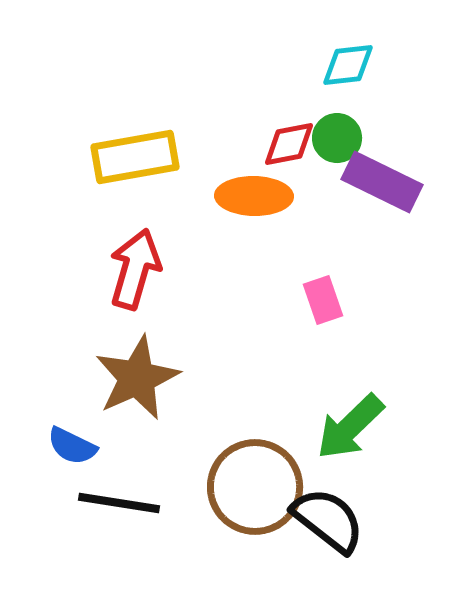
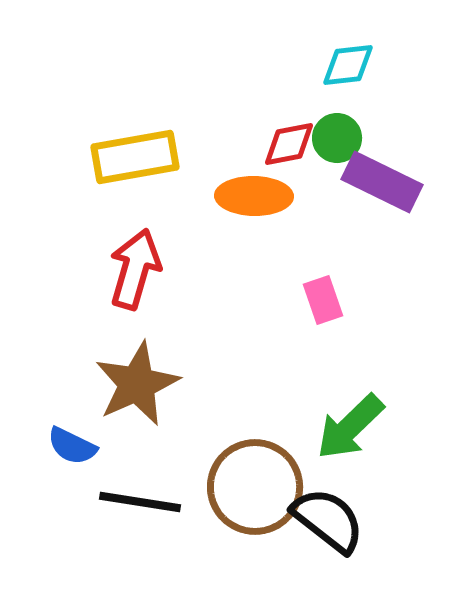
brown star: moved 6 px down
black line: moved 21 px right, 1 px up
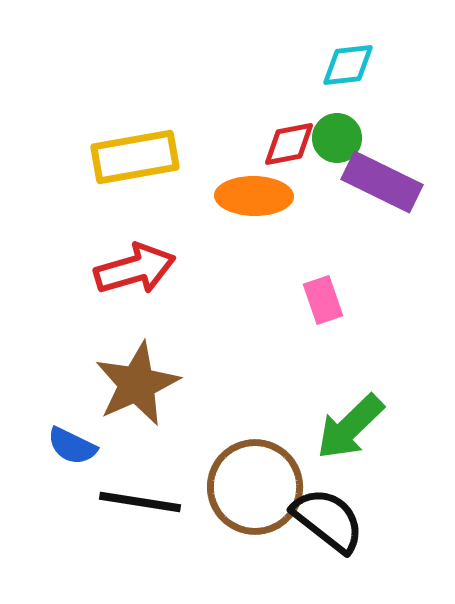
red arrow: rotated 58 degrees clockwise
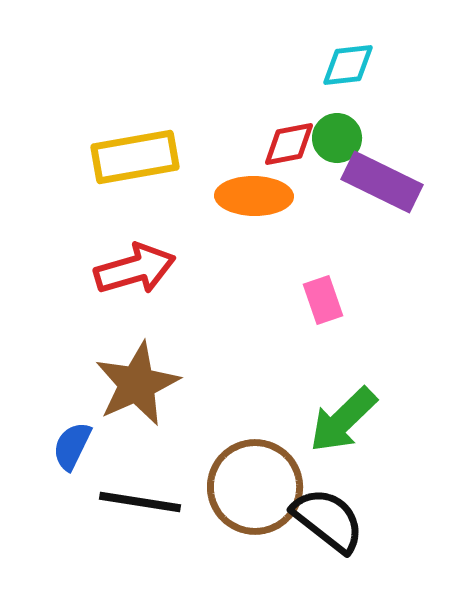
green arrow: moved 7 px left, 7 px up
blue semicircle: rotated 90 degrees clockwise
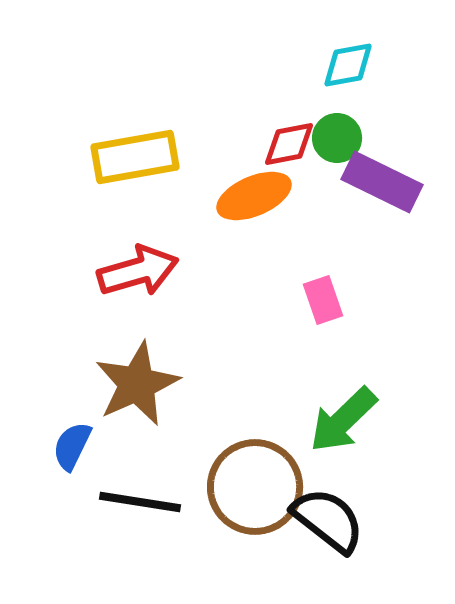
cyan diamond: rotated 4 degrees counterclockwise
orange ellipse: rotated 24 degrees counterclockwise
red arrow: moved 3 px right, 2 px down
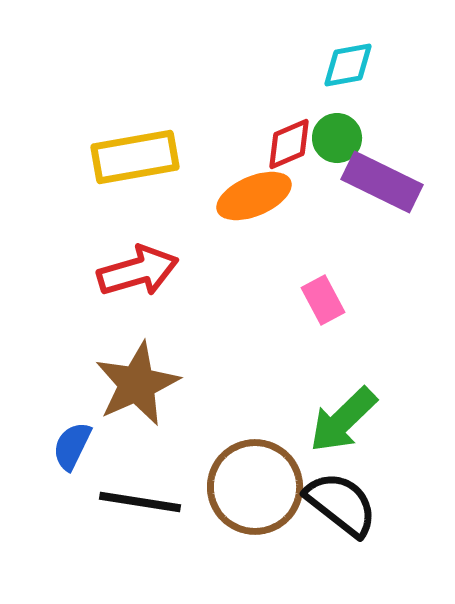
red diamond: rotated 12 degrees counterclockwise
pink rectangle: rotated 9 degrees counterclockwise
black semicircle: moved 13 px right, 16 px up
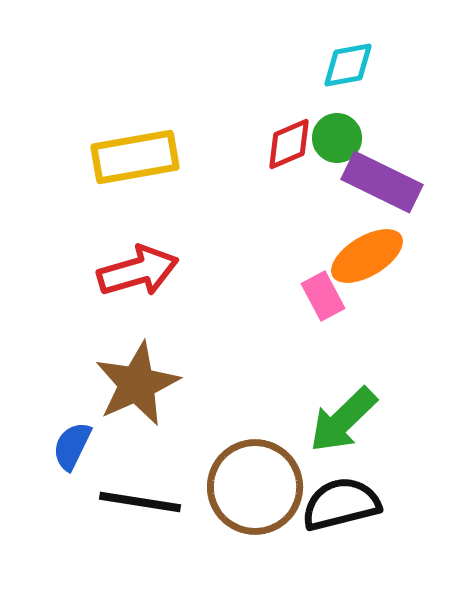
orange ellipse: moved 113 px right, 60 px down; rotated 8 degrees counterclockwise
pink rectangle: moved 4 px up
black semicircle: rotated 52 degrees counterclockwise
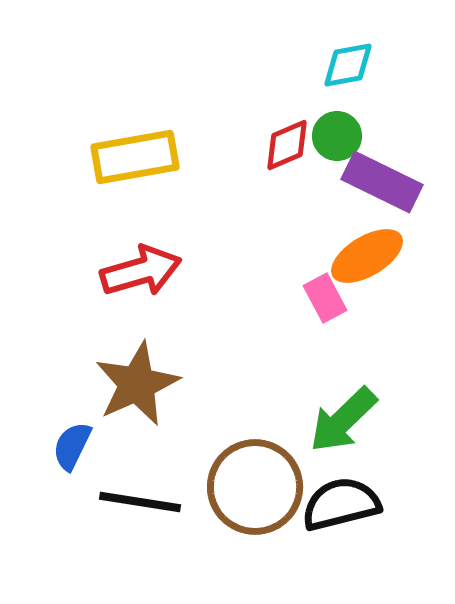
green circle: moved 2 px up
red diamond: moved 2 px left, 1 px down
red arrow: moved 3 px right
pink rectangle: moved 2 px right, 2 px down
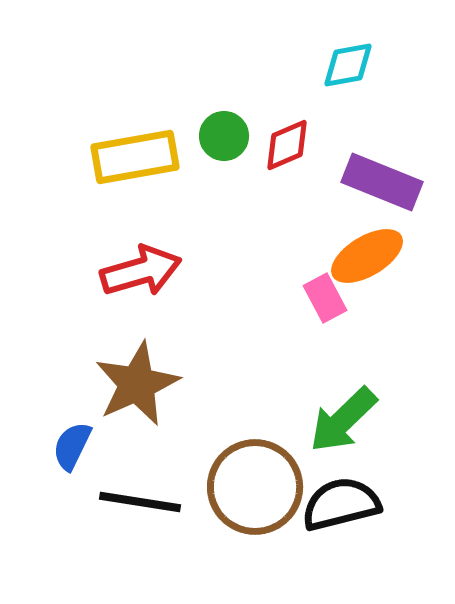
green circle: moved 113 px left
purple rectangle: rotated 4 degrees counterclockwise
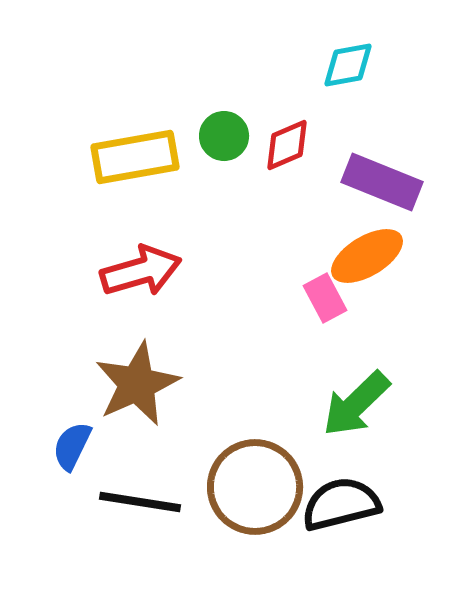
green arrow: moved 13 px right, 16 px up
